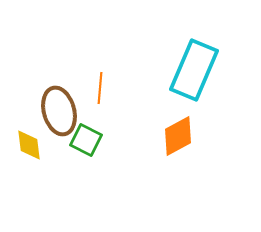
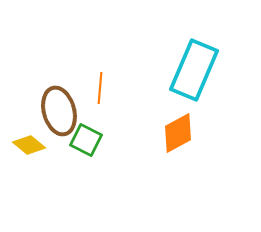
orange diamond: moved 3 px up
yellow diamond: rotated 44 degrees counterclockwise
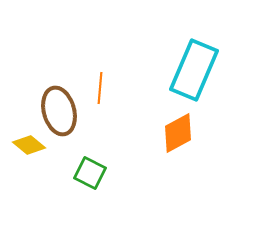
green square: moved 4 px right, 33 px down
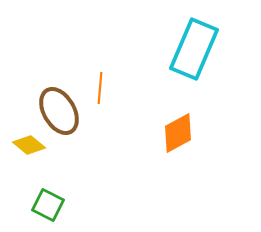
cyan rectangle: moved 21 px up
brown ellipse: rotated 15 degrees counterclockwise
green square: moved 42 px left, 32 px down
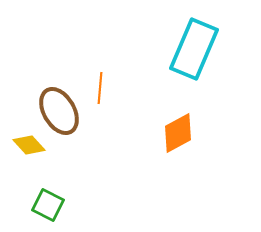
yellow diamond: rotated 8 degrees clockwise
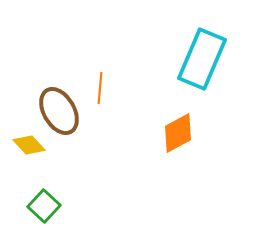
cyan rectangle: moved 8 px right, 10 px down
green square: moved 4 px left, 1 px down; rotated 16 degrees clockwise
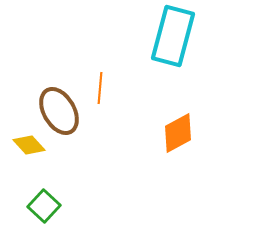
cyan rectangle: moved 29 px left, 23 px up; rotated 8 degrees counterclockwise
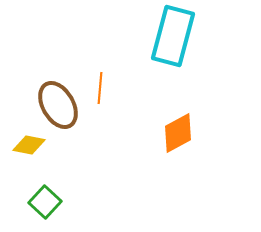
brown ellipse: moved 1 px left, 6 px up
yellow diamond: rotated 36 degrees counterclockwise
green square: moved 1 px right, 4 px up
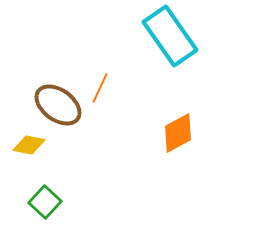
cyan rectangle: moved 3 px left; rotated 50 degrees counterclockwise
orange line: rotated 20 degrees clockwise
brown ellipse: rotated 24 degrees counterclockwise
